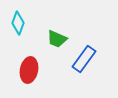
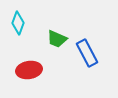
blue rectangle: moved 3 px right, 6 px up; rotated 64 degrees counterclockwise
red ellipse: rotated 70 degrees clockwise
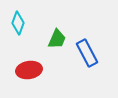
green trapezoid: rotated 90 degrees counterclockwise
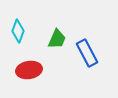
cyan diamond: moved 8 px down
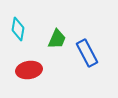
cyan diamond: moved 2 px up; rotated 10 degrees counterclockwise
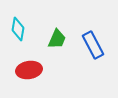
blue rectangle: moved 6 px right, 8 px up
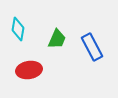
blue rectangle: moved 1 px left, 2 px down
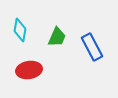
cyan diamond: moved 2 px right, 1 px down
green trapezoid: moved 2 px up
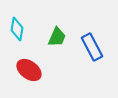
cyan diamond: moved 3 px left, 1 px up
red ellipse: rotated 45 degrees clockwise
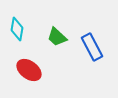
green trapezoid: rotated 110 degrees clockwise
